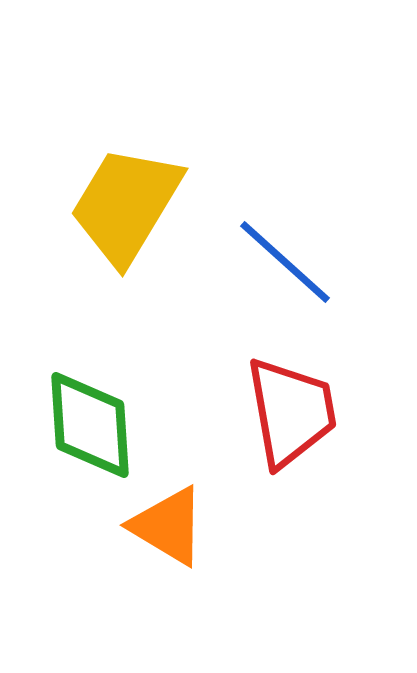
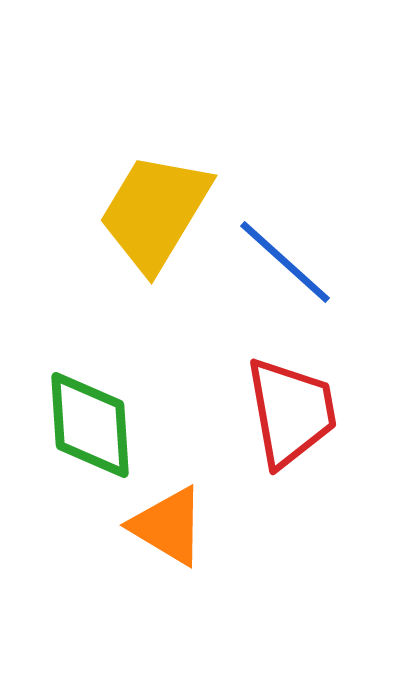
yellow trapezoid: moved 29 px right, 7 px down
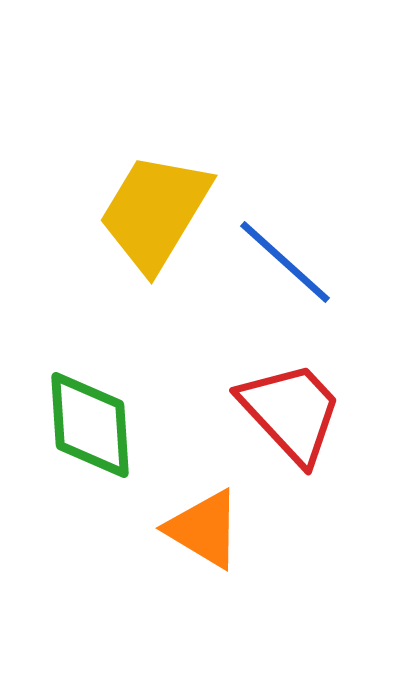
red trapezoid: rotated 33 degrees counterclockwise
orange triangle: moved 36 px right, 3 px down
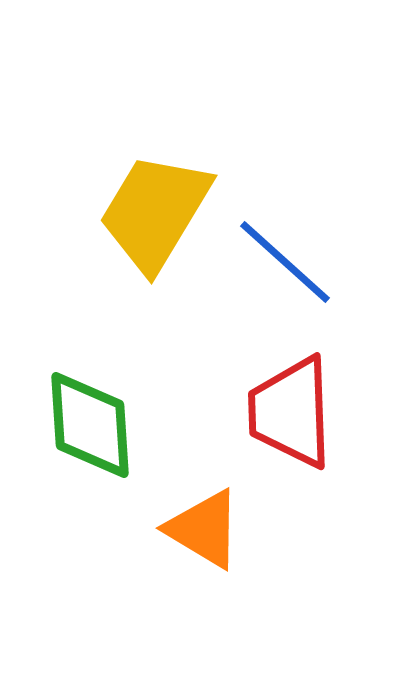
red trapezoid: rotated 139 degrees counterclockwise
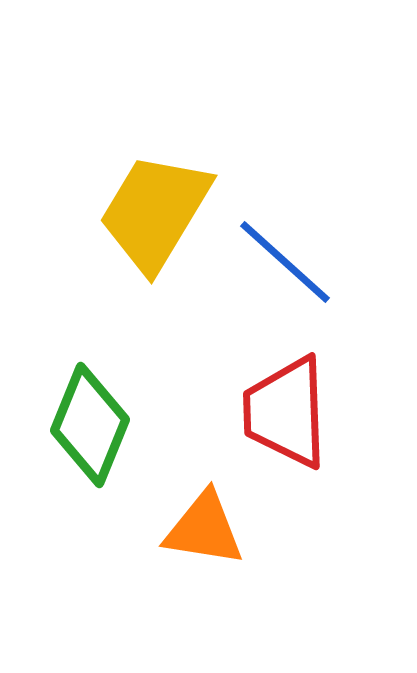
red trapezoid: moved 5 px left
green diamond: rotated 26 degrees clockwise
orange triangle: rotated 22 degrees counterclockwise
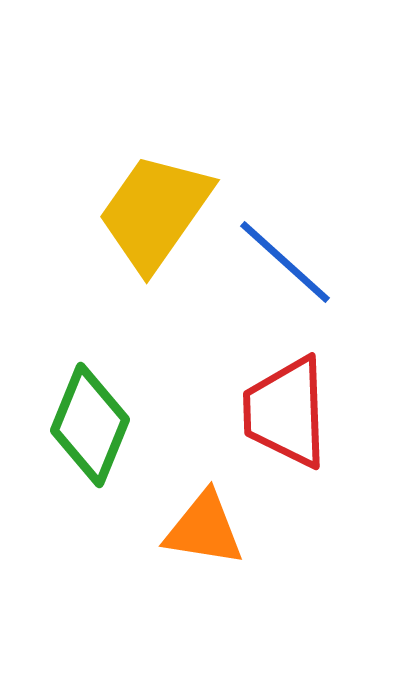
yellow trapezoid: rotated 4 degrees clockwise
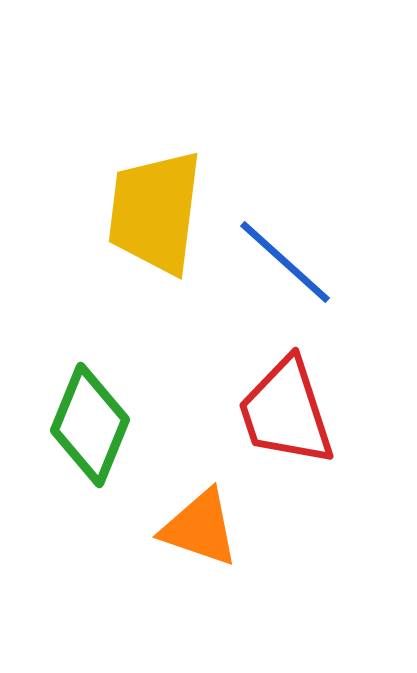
yellow trapezoid: rotated 28 degrees counterclockwise
red trapezoid: rotated 16 degrees counterclockwise
orange triangle: moved 4 px left, 1 px up; rotated 10 degrees clockwise
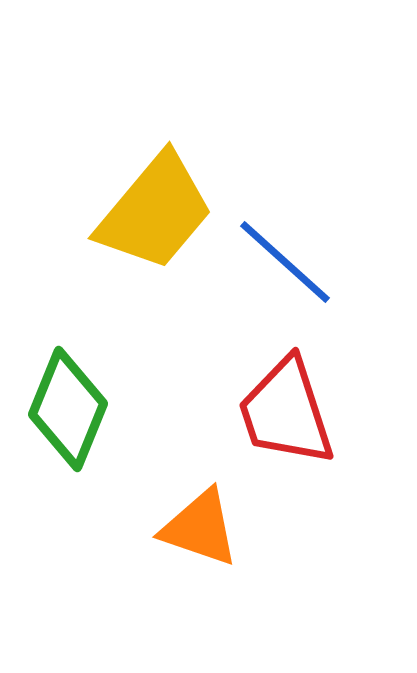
yellow trapezoid: rotated 147 degrees counterclockwise
green diamond: moved 22 px left, 16 px up
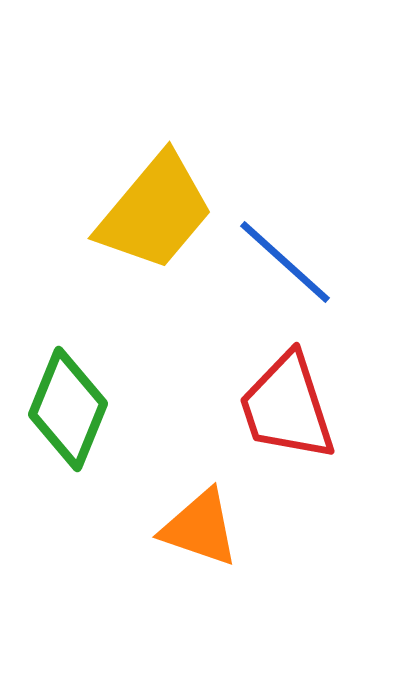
red trapezoid: moved 1 px right, 5 px up
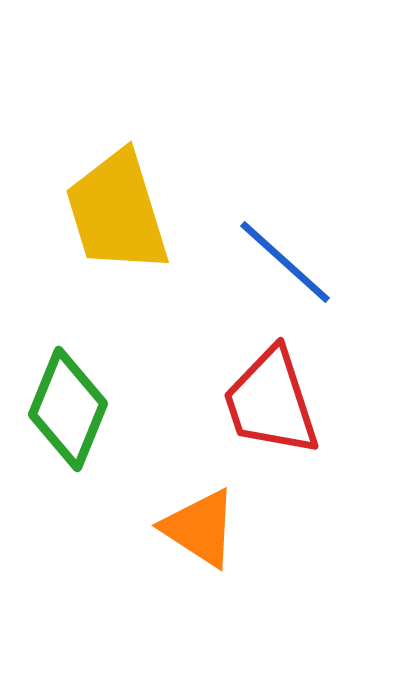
yellow trapezoid: moved 38 px left; rotated 123 degrees clockwise
red trapezoid: moved 16 px left, 5 px up
orange triangle: rotated 14 degrees clockwise
